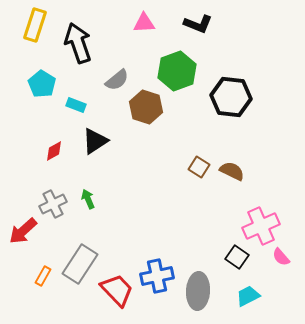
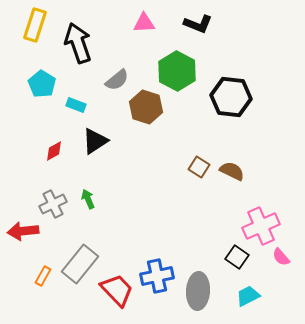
green hexagon: rotated 12 degrees counterclockwise
red arrow: rotated 36 degrees clockwise
gray rectangle: rotated 6 degrees clockwise
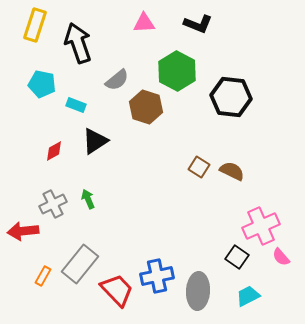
cyan pentagon: rotated 20 degrees counterclockwise
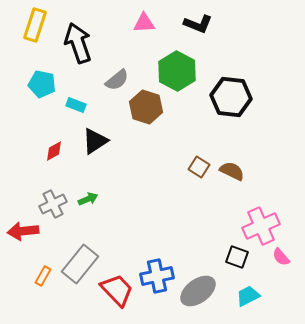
green arrow: rotated 90 degrees clockwise
black square: rotated 15 degrees counterclockwise
gray ellipse: rotated 51 degrees clockwise
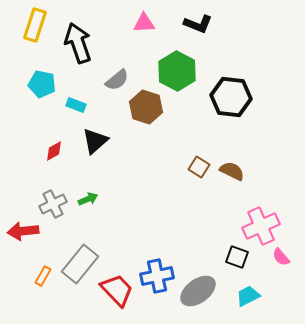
black triangle: rotated 8 degrees counterclockwise
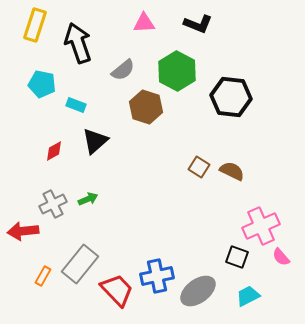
gray semicircle: moved 6 px right, 10 px up
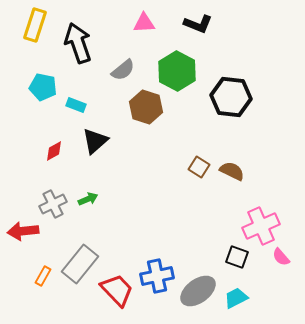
cyan pentagon: moved 1 px right, 3 px down
cyan trapezoid: moved 12 px left, 2 px down
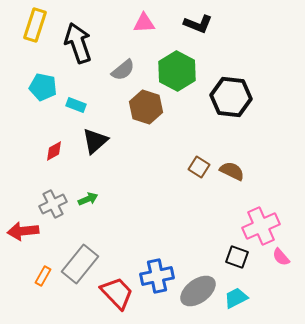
red trapezoid: moved 3 px down
